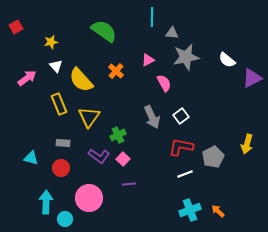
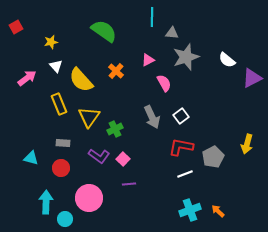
gray star: rotated 8 degrees counterclockwise
green cross: moved 3 px left, 6 px up
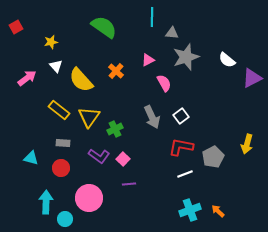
green semicircle: moved 4 px up
yellow rectangle: moved 6 px down; rotated 30 degrees counterclockwise
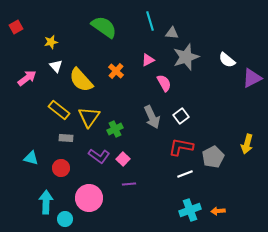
cyan line: moved 2 px left, 4 px down; rotated 18 degrees counterclockwise
gray rectangle: moved 3 px right, 5 px up
orange arrow: rotated 48 degrees counterclockwise
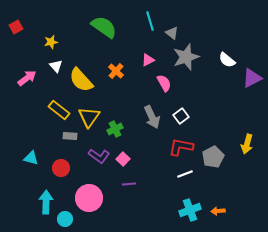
gray triangle: rotated 32 degrees clockwise
gray rectangle: moved 4 px right, 2 px up
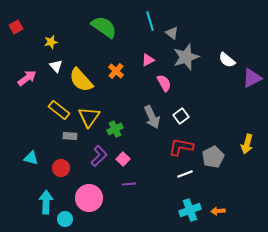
purple L-shape: rotated 80 degrees counterclockwise
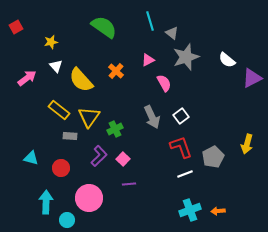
red L-shape: rotated 60 degrees clockwise
cyan circle: moved 2 px right, 1 px down
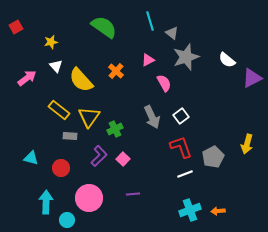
purple line: moved 4 px right, 10 px down
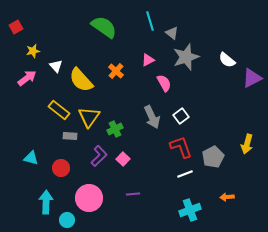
yellow star: moved 18 px left, 9 px down
orange arrow: moved 9 px right, 14 px up
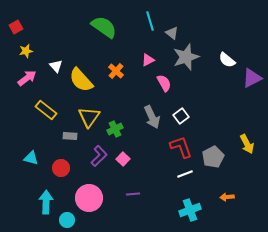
yellow star: moved 7 px left
yellow rectangle: moved 13 px left
yellow arrow: rotated 42 degrees counterclockwise
